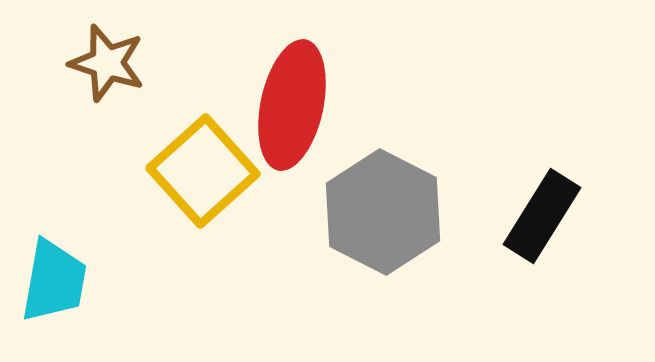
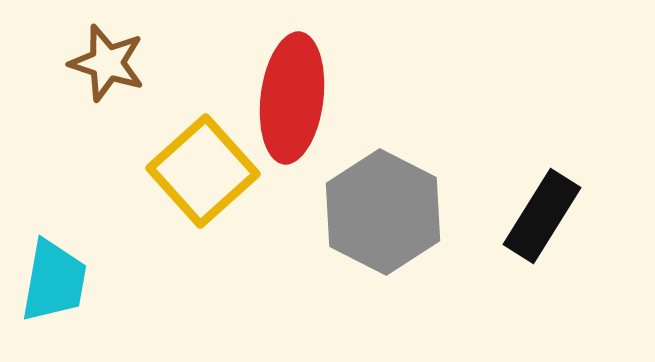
red ellipse: moved 7 px up; rotated 5 degrees counterclockwise
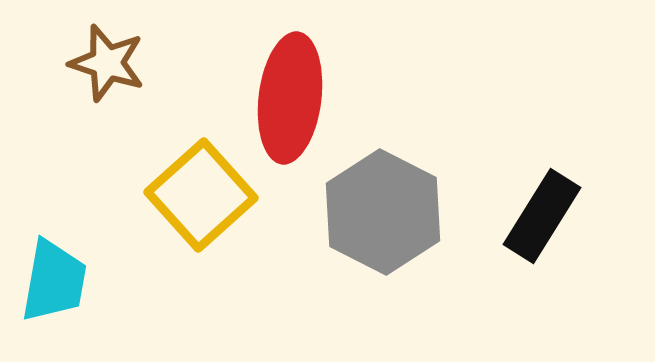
red ellipse: moved 2 px left
yellow square: moved 2 px left, 24 px down
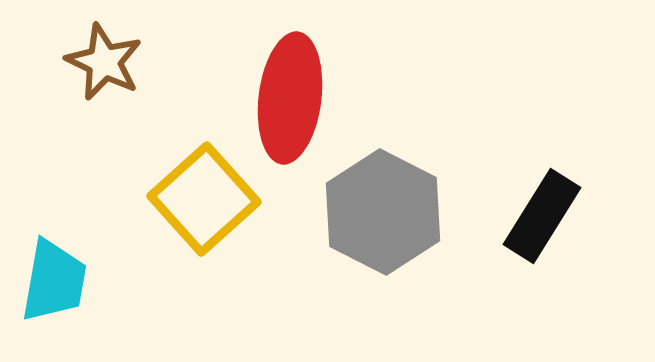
brown star: moved 3 px left, 1 px up; rotated 8 degrees clockwise
yellow square: moved 3 px right, 4 px down
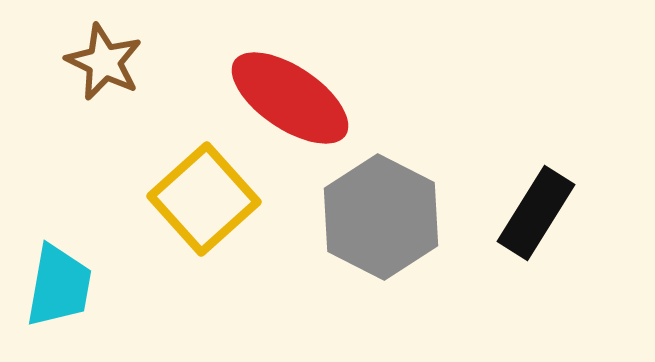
red ellipse: rotated 63 degrees counterclockwise
gray hexagon: moved 2 px left, 5 px down
black rectangle: moved 6 px left, 3 px up
cyan trapezoid: moved 5 px right, 5 px down
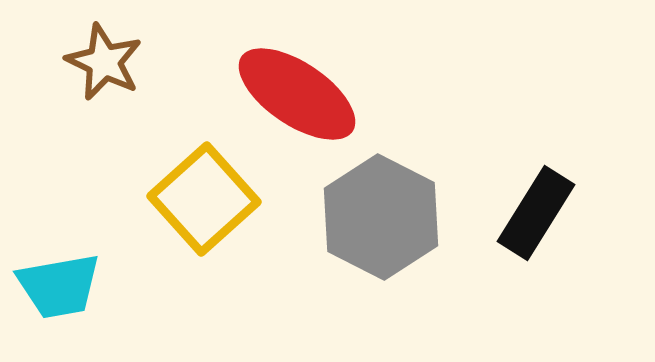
red ellipse: moved 7 px right, 4 px up
cyan trapezoid: rotated 70 degrees clockwise
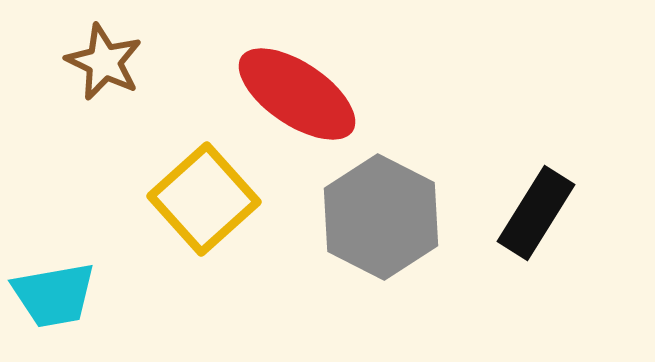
cyan trapezoid: moved 5 px left, 9 px down
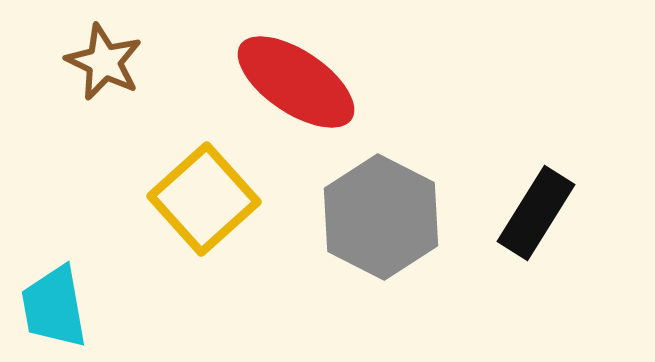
red ellipse: moved 1 px left, 12 px up
cyan trapezoid: moved 12 px down; rotated 90 degrees clockwise
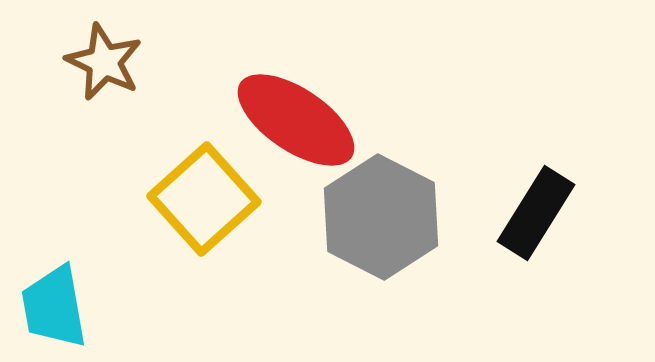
red ellipse: moved 38 px down
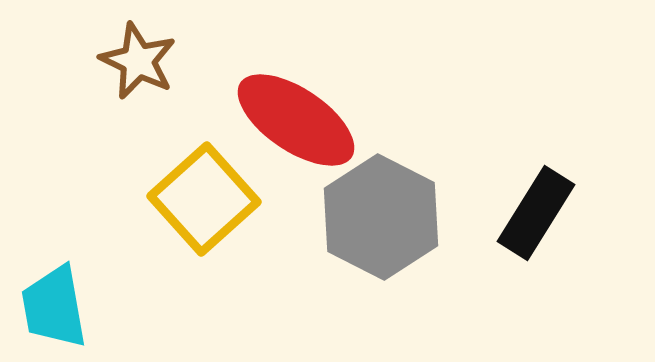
brown star: moved 34 px right, 1 px up
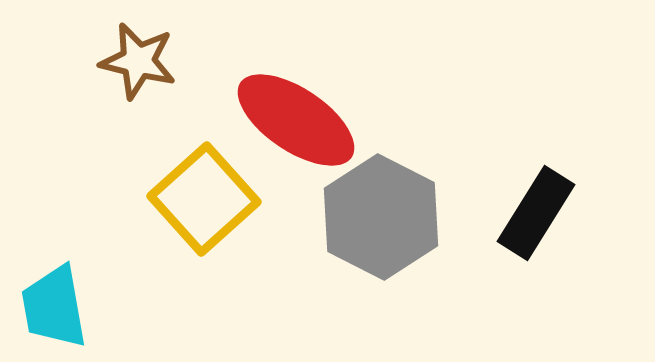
brown star: rotated 12 degrees counterclockwise
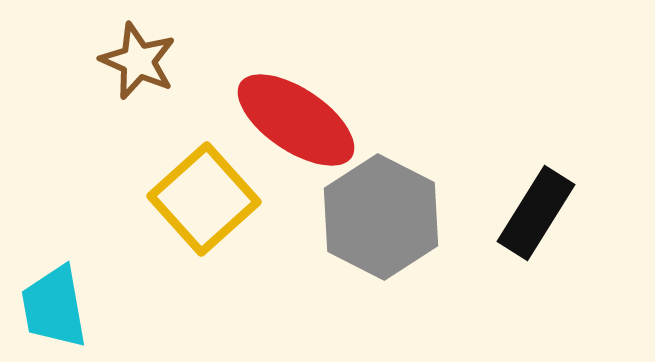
brown star: rotated 10 degrees clockwise
